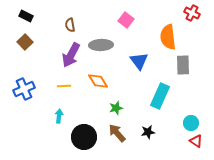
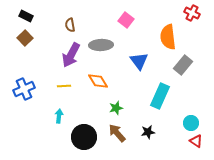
brown square: moved 4 px up
gray rectangle: rotated 42 degrees clockwise
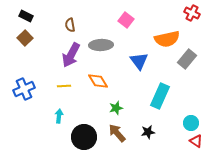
orange semicircle: moved 1 px left, 2 px down; rotated 95 degrees counterclockwise
gray rectangle: moved 4 px right, 6 px up
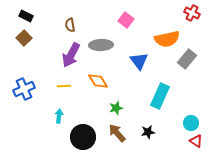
brown square: moved 1 px left
black circle: moved 1 px left
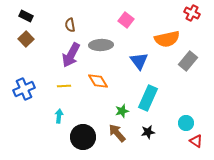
brown square: moved 2 px right, 1 px down
gray rectangle: moved 1 px right, 2 px down
cyan rectangle: moved 12 px left, 2 px down
green star: moved 6 px right, 3 px down
cyan circle: moved 5 px left
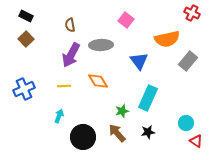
cyan arrow: rotated 16 degrees clockwise
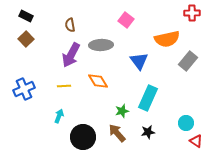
red cross: rotated 28 degrees counterclockwise
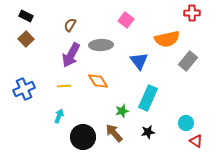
brown semicircle: rotated 40 degrees clockwise
brown arrow: moved 3 px left
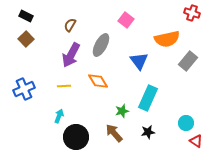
red cross: rotated 21 degrees clockwise
gray ellipse: rotated 60 degrees counterclockwise
black circle: moved 7 px left
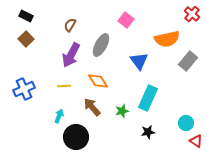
red cross: moved 1 px down; rotated 21 degrees clockwise
brown arrow: moved 22 px left, 26 px up
